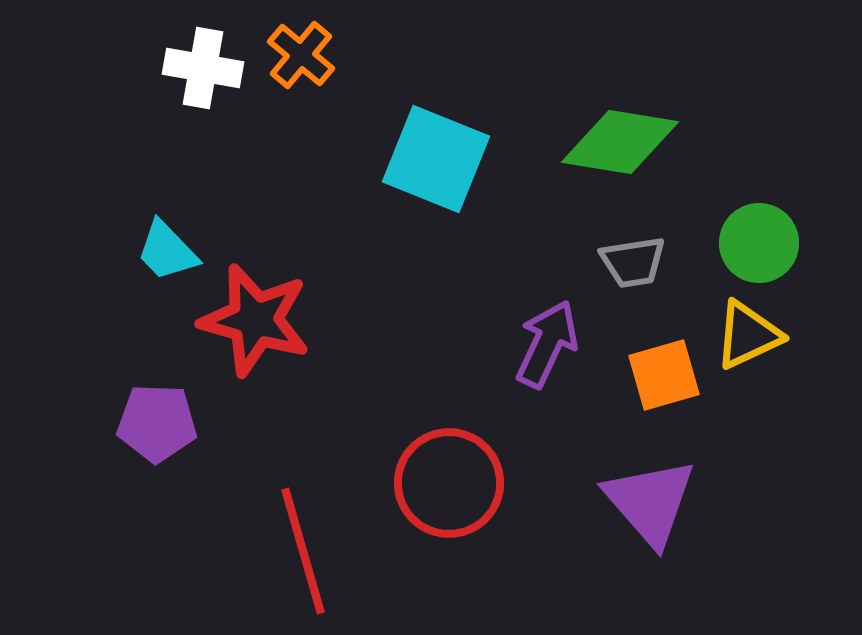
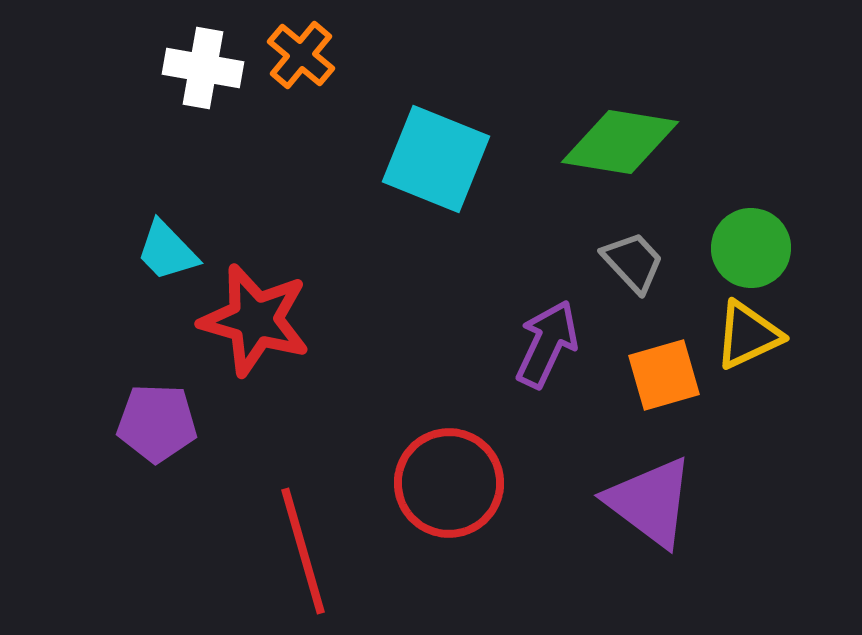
green circle: moved 8 px left, 5 px down
gray trapezoid: rotated 124 degrees counterclockwise
purple triangle: rotated 12 degrees counterclockwise
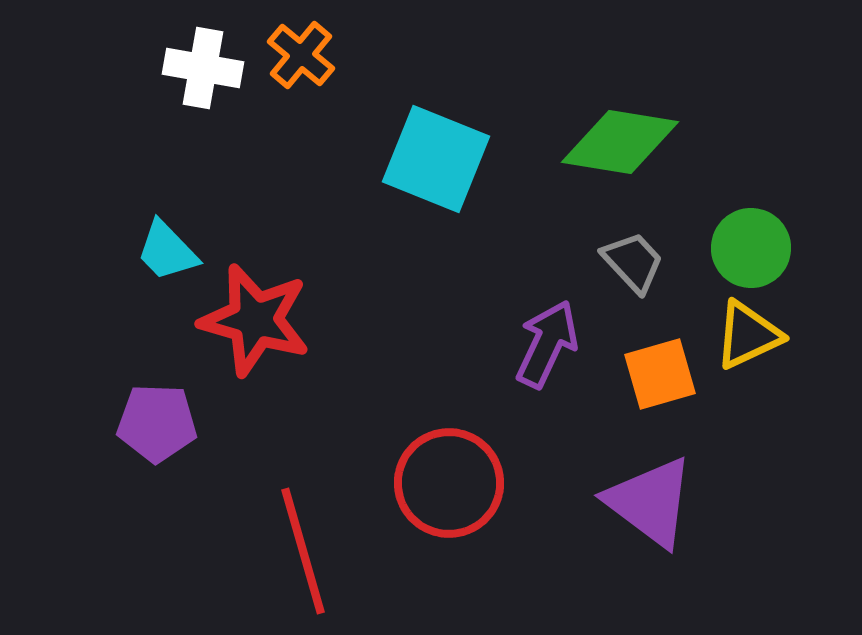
orange square: moved 4 px left, 1 px up
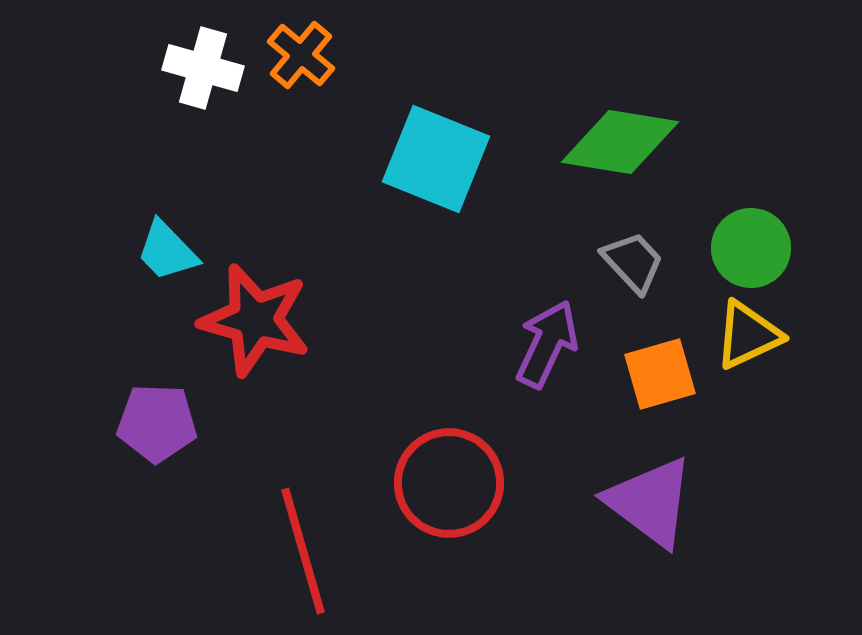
white cross: rotated 6 degrees clockwise
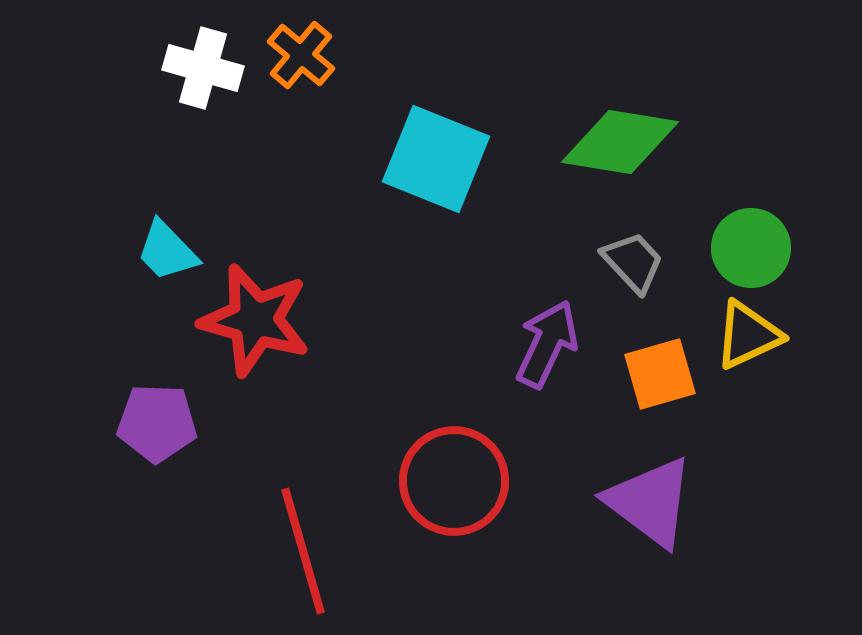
red circle: moved 5 px right, 2 px up
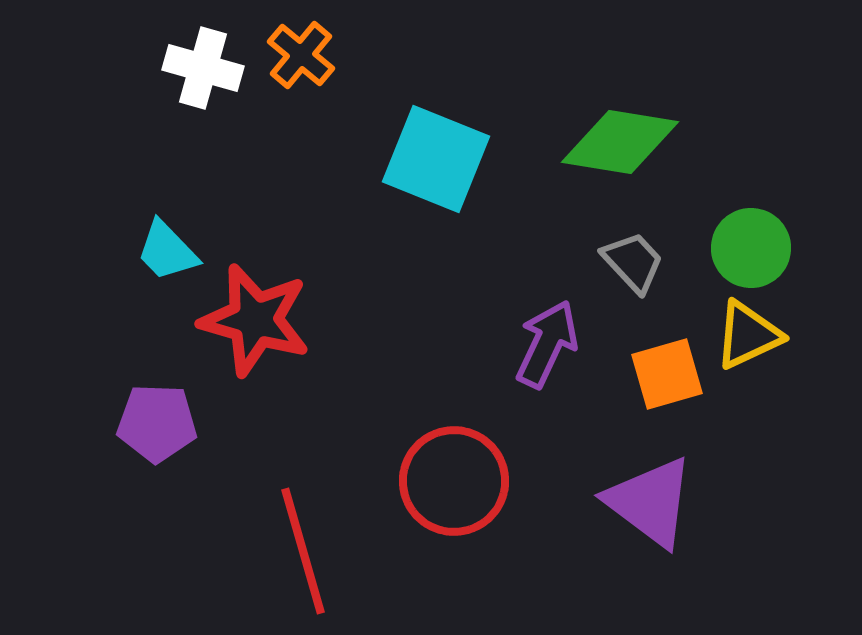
orange square: moved 7 px right
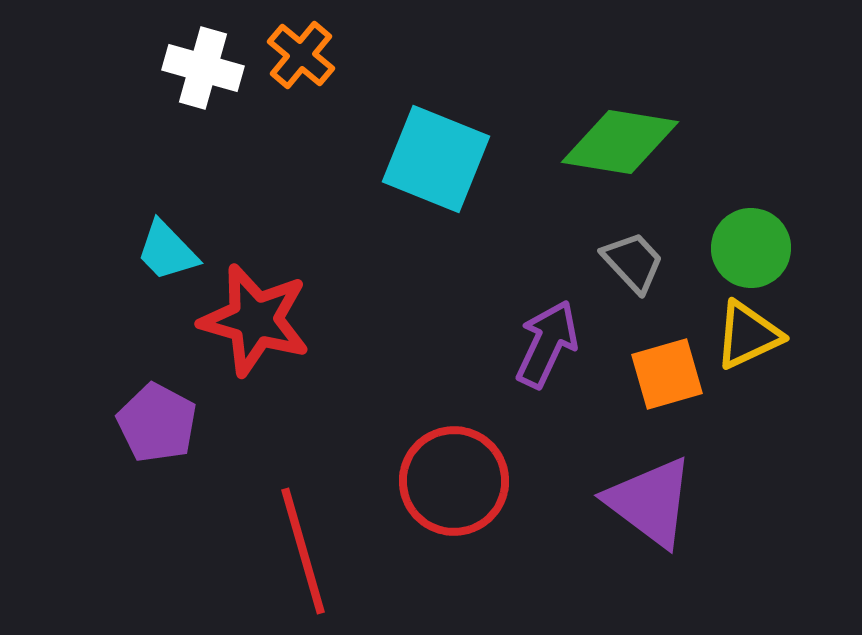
purple pentagon: rotated 26 degrees clockwise
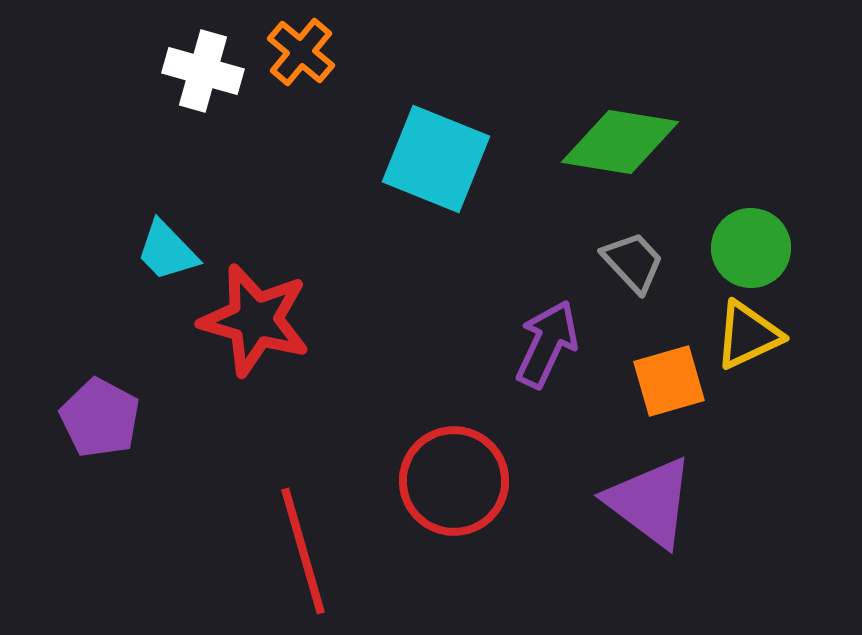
orange cross: moved 3 px up
white cross: moved 3 px down
orange square: moved 2 px right, 7 px down
purple pentagon: moved 57 px left, 5 px up
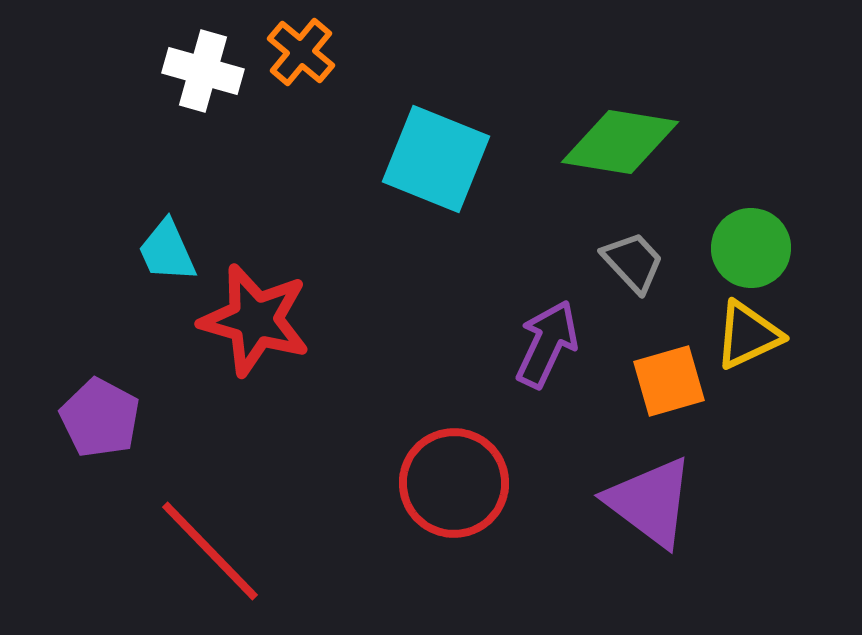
cyan trapezoid: rotated 20 degrees clockwise
red circle: moved 2 px down
red line: moved 93 px left; rotated 28 degrees counterclockwise
